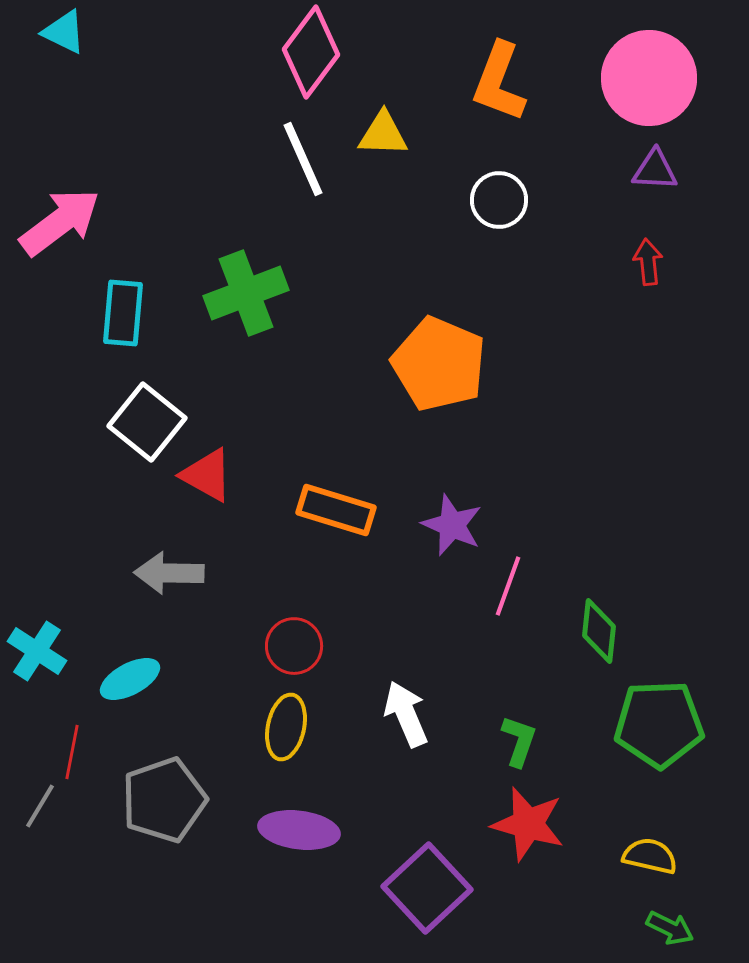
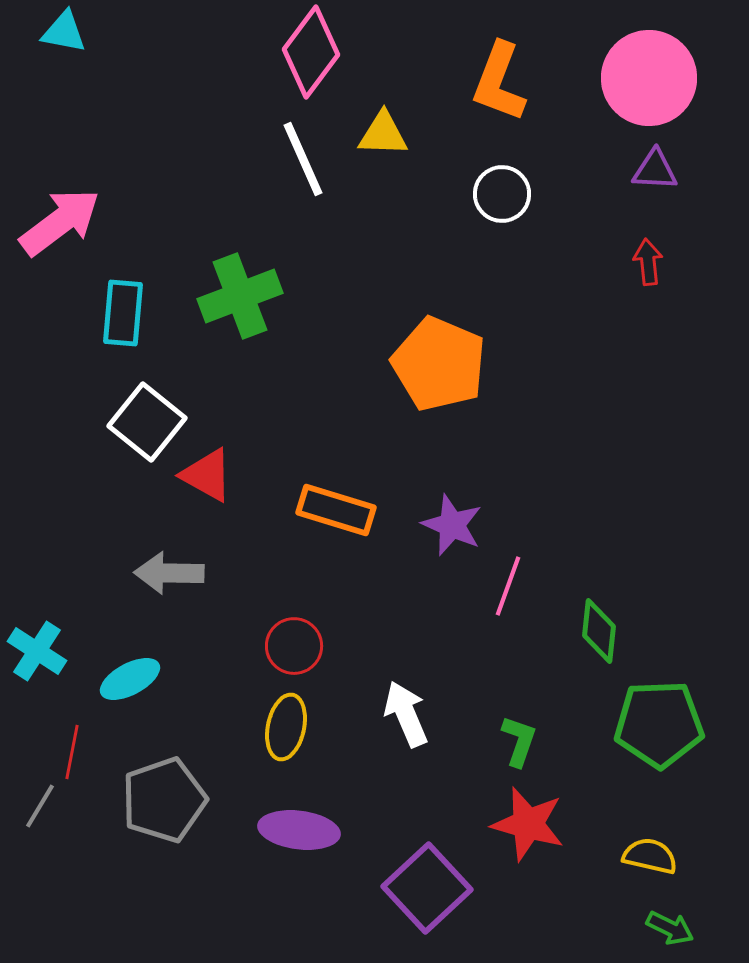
cyan triangle: rotated 15 degrees counterclockwise
white circle: moved 3 px right, 6 px up
green cross: moved 6 px left, 3 px down
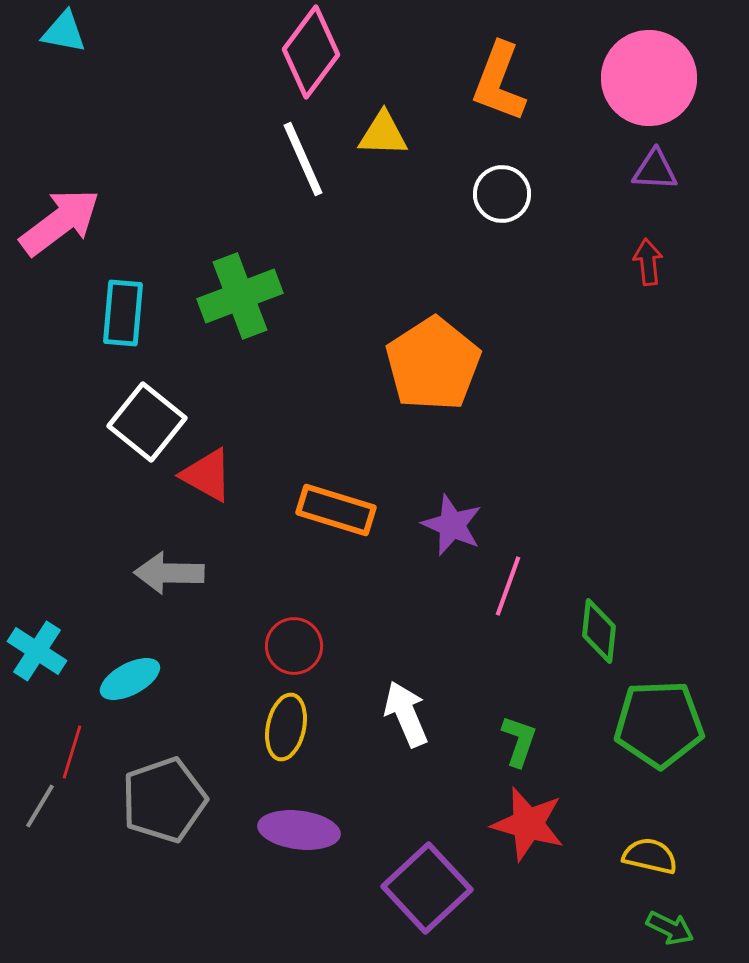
orange pentagon: moved 6 px left; rotated 16 degrees clockwise
red line: rotated 6 degrees clockwise
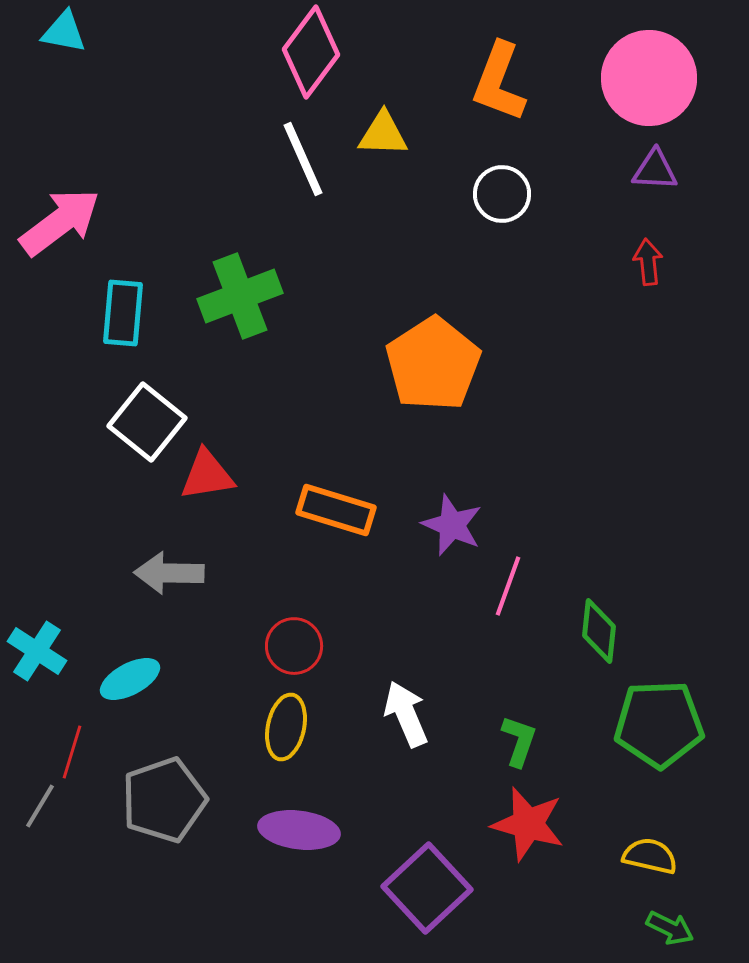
red triangle: rotated 38 degrees counterclockwise
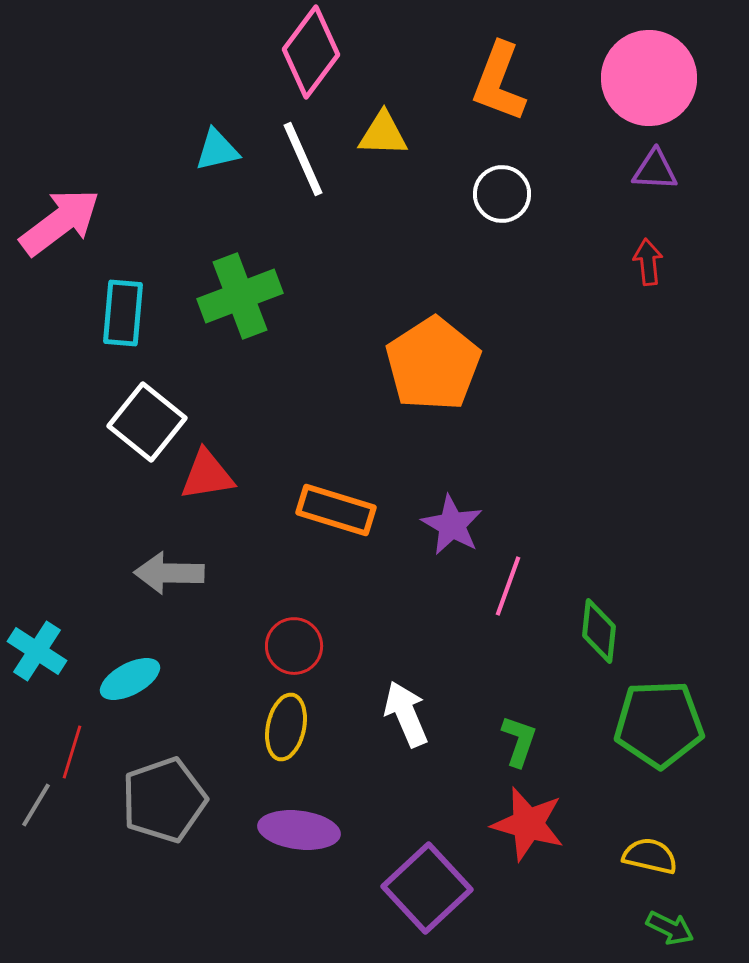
cyan triangle: moved 153 px right, 118 px down; rotated 24 degrees counterclockwise
purple star: rotated 6 degrees clockwise
gray line: moved 4 px left, 1 px up
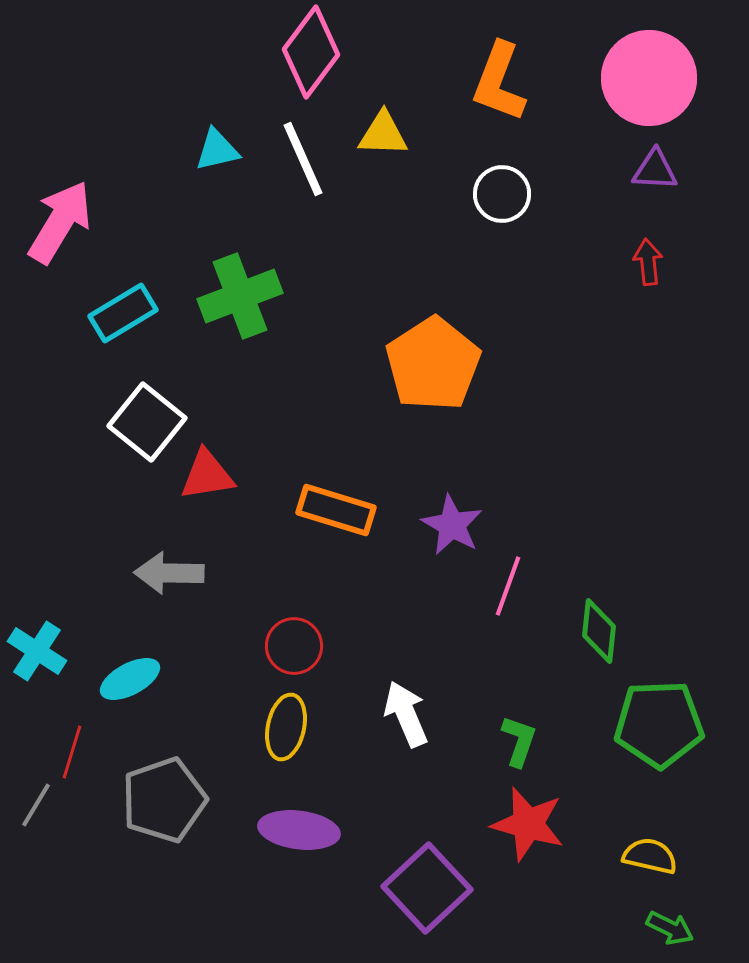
pink arrow: rotated 22 degrees counterclockwise
cyan rectangle: rotated 54 degrees clockwise
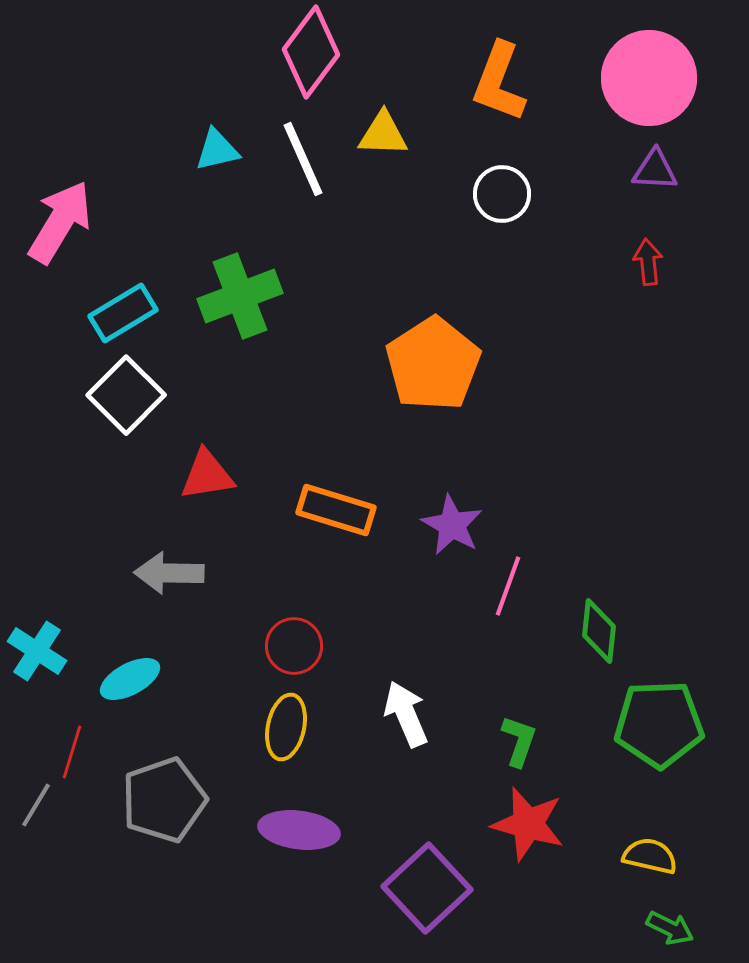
white square: moved 21 px left, 27 px up; rotated 6 degrees clockwise
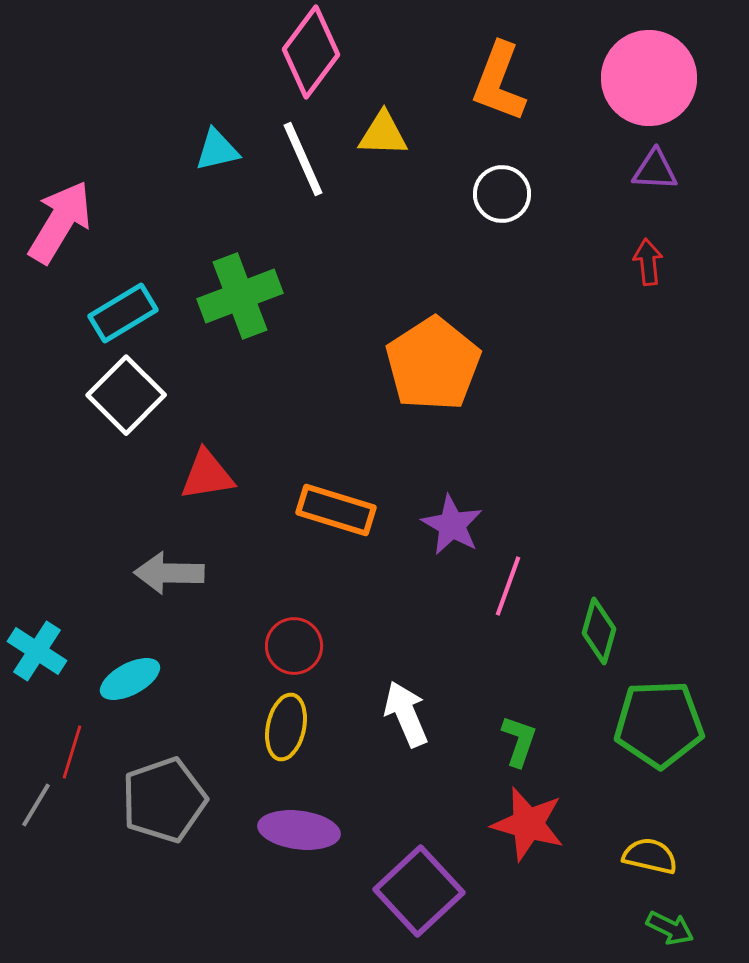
green diamond: rotated 10 degrees clockwise
purple square: moved 8 px left, 3 px down
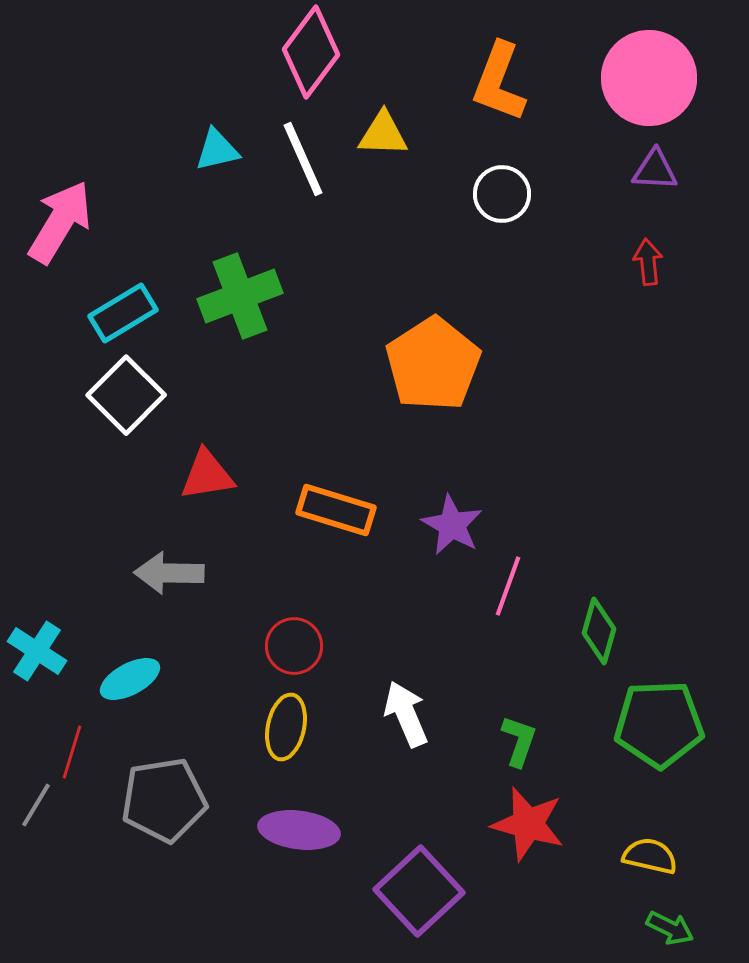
gray pentagon: rotated 10 degrees clockwise
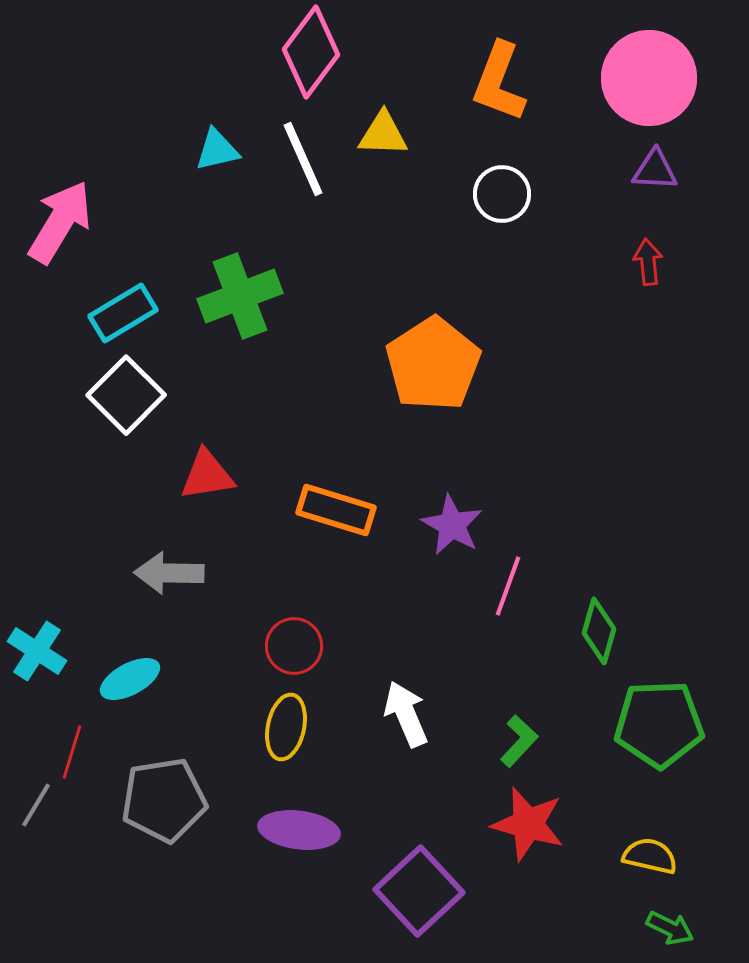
green L-shape: rotated 24 degrees clockwise
